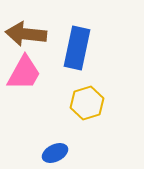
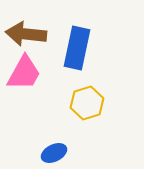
blue ellipse: moved 1 px left
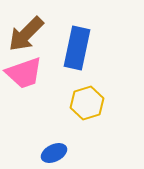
brown arrow: rotated 51 degrees counterclockwise
pink trapezoid: rotated 42 degrees clockwise
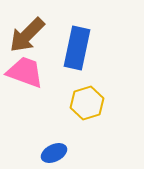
brown arrow: moved 1 px right, 1 px down
pink trapezoid: moved 1 px right, 1 px up; rotated 141 degrees counterclockwise
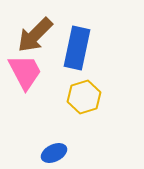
brown arrow: moved 8 px right
pink trapezoid: rotated 42 degrees clockwise
yellow hexagon: moved 3 px left, 6 px up
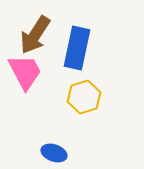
brown arrow: rotated 12 degrees counterclockwise
blue ellipse: rotated 45 degrees clockwise
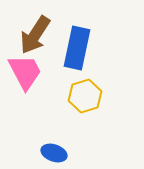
yellow hexagon: moved 1 px right, 1 px up
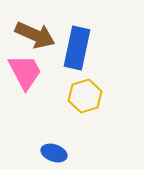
brown arrow: rotated 99 degrees counterclockwise
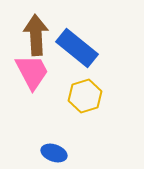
brown arrow: moved 1 px right; rotated 117 degrees counterclockwise
blue rectangle: rotated 63 degrees counterclockwise
pink trapezoid: moved 7 px right
